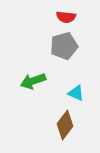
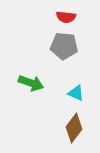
gray pentagon: rotated 20 degrees clockwise
green arrow: moved 2 px left, 2 px down; rotated 140 degrees counterclockwise
brown diamond: moved 9 px right, 3 px down
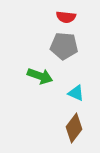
green arrow: moved 9 px right, 7 px up
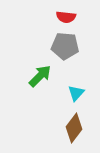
gray pentagon: moved 1 px right
green arrow: rotated 65 degrees counterclockwise
cyan triangle: rotated 48 degrees clockwise
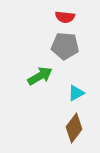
red semicircle: moved 1 px left
green arrow: rotated 15 degrees clockwise
cyan triangle: rotated 18 degrees clockwise
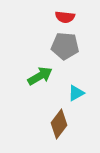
brown diamond: moved 15 px left, 4 px up
